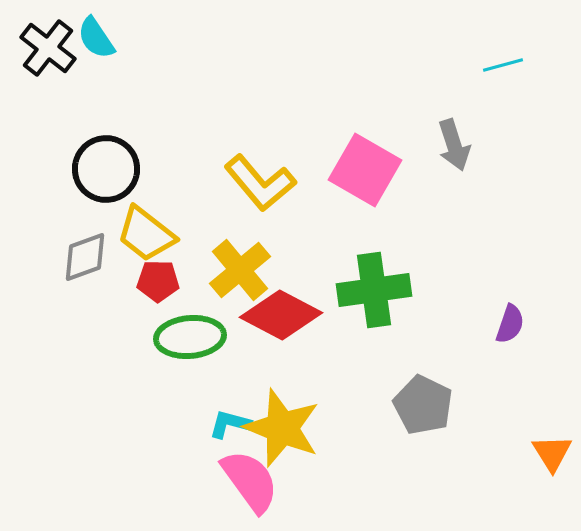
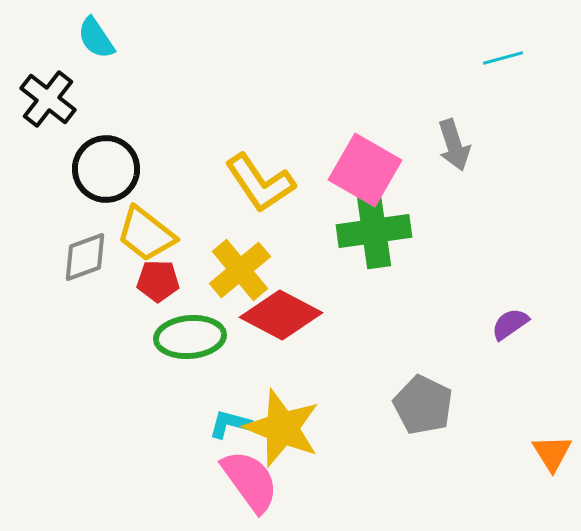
black cross: moved 51 px down
cyan line: moved 7 px up
yellow L-shape: rotated 6 degrees clockwise
green cross: moved 59 px up
purple semicircle: rotated 144 degrees counterclockwise
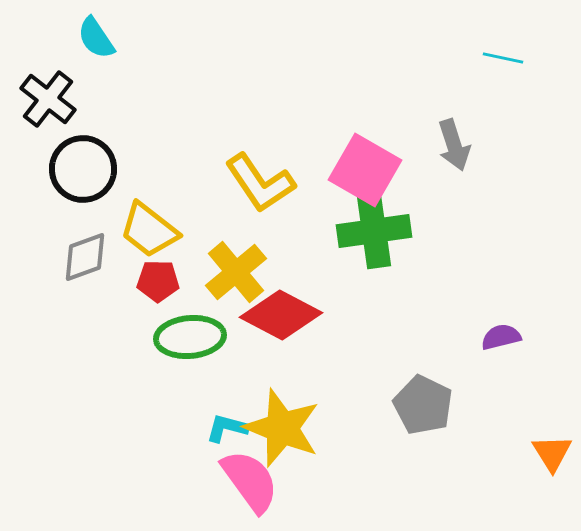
cyan line: rotated 27 degrees clockwise
black circle: moved 23 px left
yellow trapezoid: moved 3 px right, 4 px up
yellow cross: moved 4 px left, 2 px down
purple semicircle: moved 9 px left, 13 px down; rotated 21 degrees clockwise
cyan L-shape: moved 3 px left, 4 px down
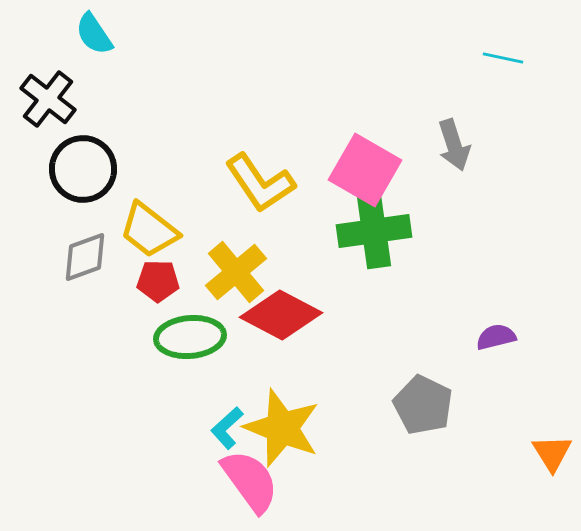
cyan semicircle: moved 2 px left, 4 px up
purple semicircle: moved 5 px left
cyan L-shape: rotated 57 degrees counterclockwise
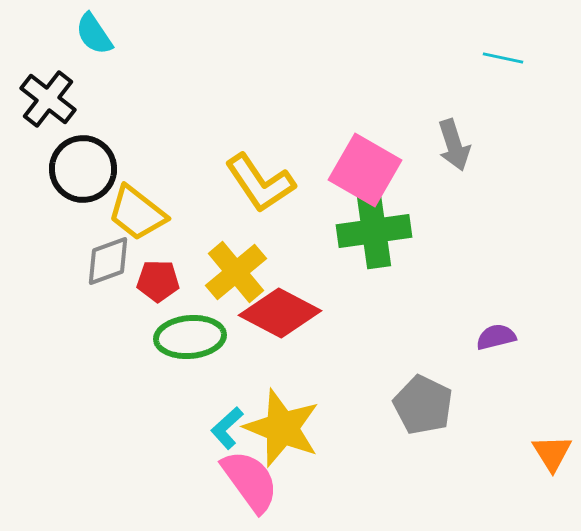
yellow trapezoid: moved 12 px left, 17 px up
gray diamond: moved 23 px right, 4 px down
red diamond: moved 1 px left, 2 px up
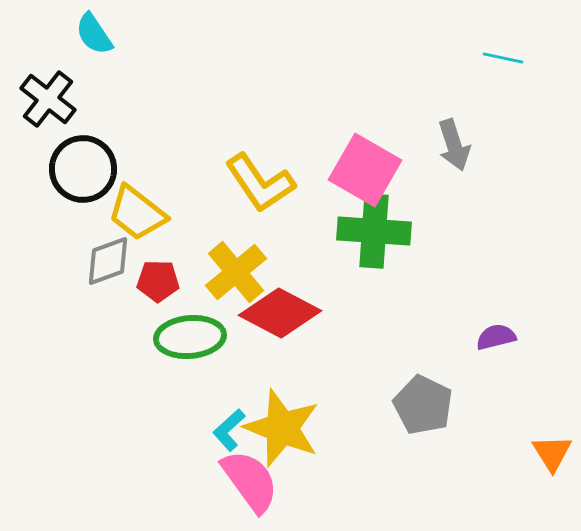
green cross: rotated 12 degrees clockwise
cyan L-shape: moved 2 px right, 2 px down
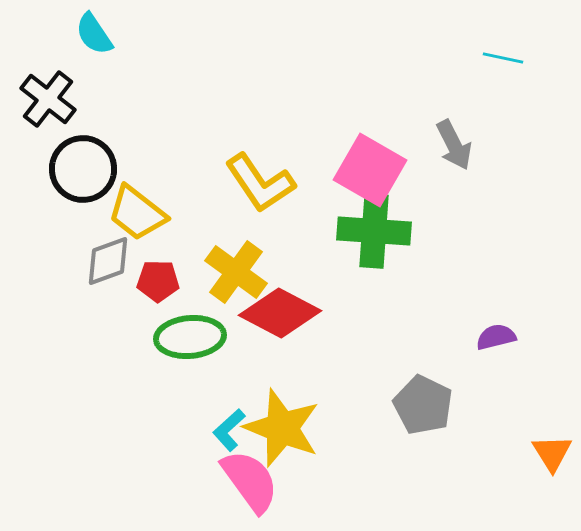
gray arrow: rotated 9 degrees counterclockwise
pink square: moved 5 px right
yellow cross: rotated 14 degrees counterclockwise
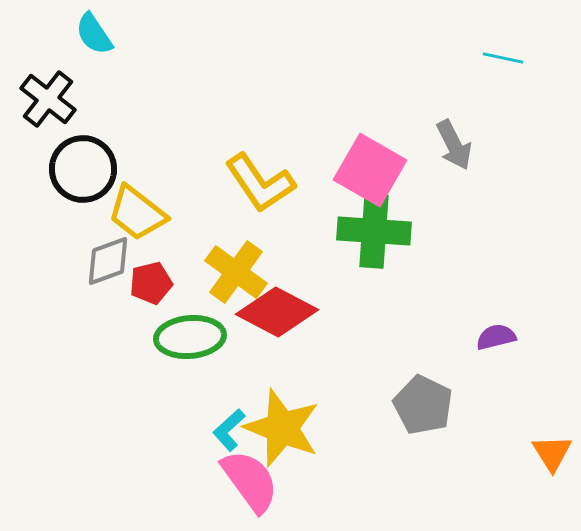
red pentagon: moved 7 px left, 2 px down; rotated 15 degrees counterclockwise
red diamond: moved 3 px left, 1 px up
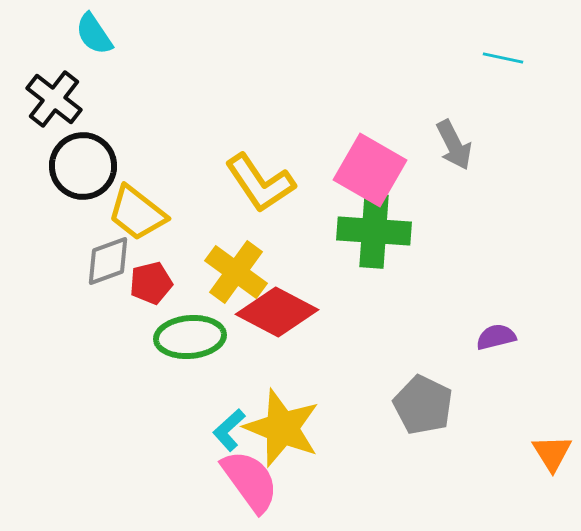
black cross: moved 6 px right
black circle: moved 3 px up
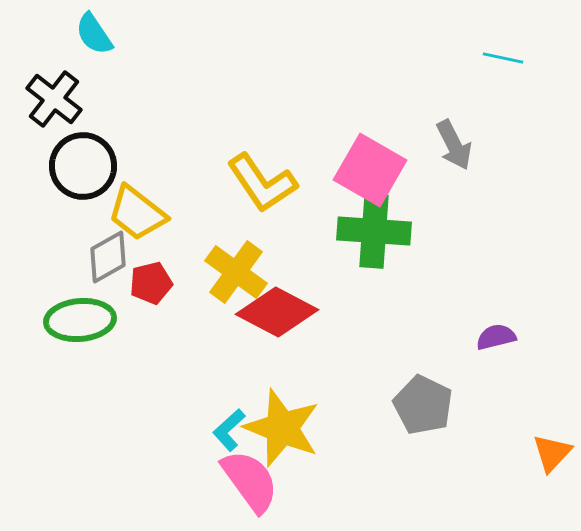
yellow L-shape: moved 2 px right
gray diamond: moved 4 px up; rotated 10 degrees counterclockwise
green ellipse: moved 110 px left, 17 px up
orange triangle: rotated 15 degrees clockwise
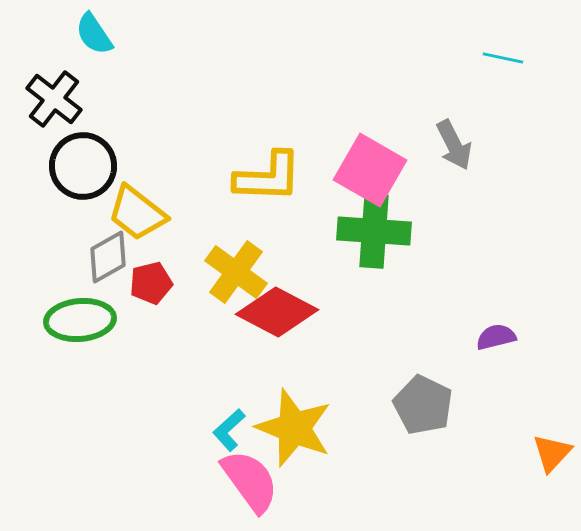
yellow L-shape: moved 6 px right, 6 px up; rotated 54 degrees counterclockwise
yellow star: moved 12 px right
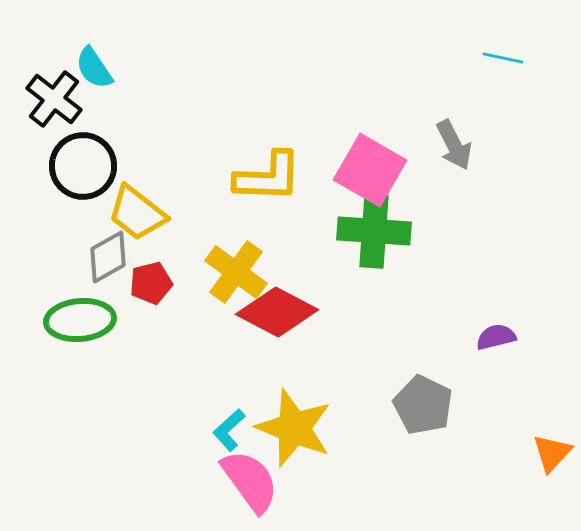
cyan semicircle: moved 34 px down
